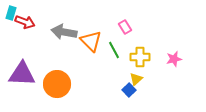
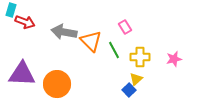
cyan rectangle: moved 3 px up
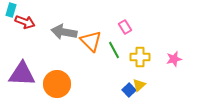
yellow triangle: moved 3 px right, 6 px down
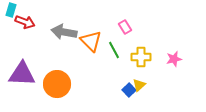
yellow cross: moved 1 px right
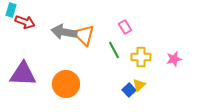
orange triangle: moved 7 px left, 6 px up
purple triangle: moved 1 px right
orange circle: moved 9 px right
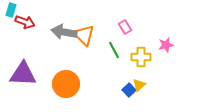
pink star: moved 8 px left, 14 px up
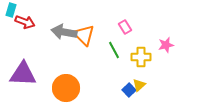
orange circle: moved 4 px down
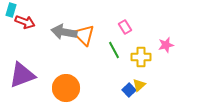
purple triangle: moved 1 px left, 1 px down; rotated 24 degrees counterclockwise
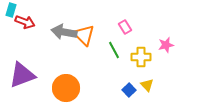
yellow triangle: moved 8 px right; rotated 32 degrees counterclockwise
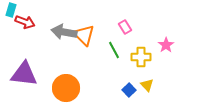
pink star: rotated 21 degrees counterclockwise
purple triangle: moved 2 px right, 1 px up; rotated 28 degrees clockwise
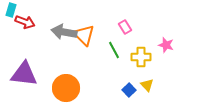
pink star: rotated 21 degrees counterclockwise
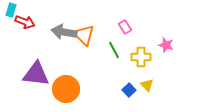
purple triangle: moved 12 px right
orange circle: moved 1 px down
